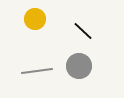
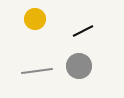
black line: rotated 70 degrees counterclockwise
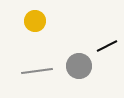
yellow circle: moved 2 px down
black line: moved 24 px right, 15 px down
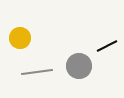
yellow circle: moved 15 px left, 17 px down
gray line: moved 1 px down
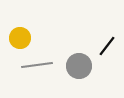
black line: rotated 25 degrees counterclockwise
gray line: moved 7 px up
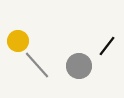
yellow circle: moved 2 px left, 3 px down
gray line: rotated 56 degrees clockwise
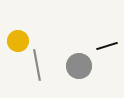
black line: rotated 35 degrees clockwise
gray line: rotated 32 degrees clockwise
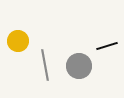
gray line: moved 8 px right
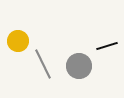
gray line: moved 2 px left, 1 px up; rotated 16 degrees counterclockwise
